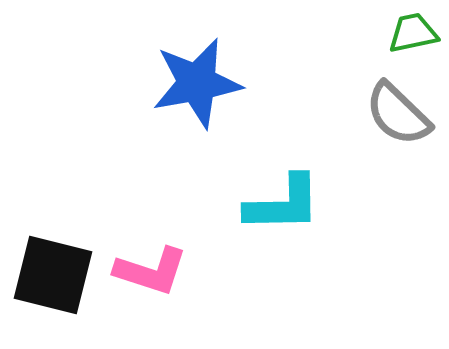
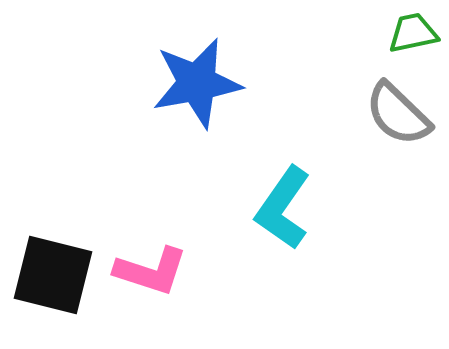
cyan L-shape: moved 4 px down; rotated 126 degrees clockwise
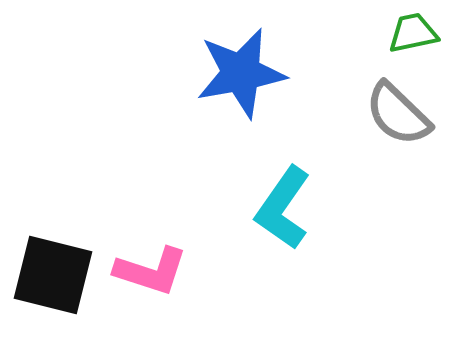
blue star: moved 44 px right, 10 px up
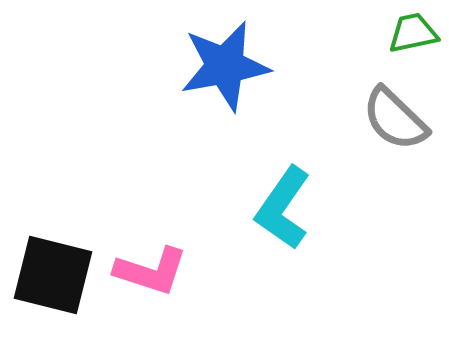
blue star: moved 16 px left, 7 px up
gray semicircle: moved 3 px left, 5 px down
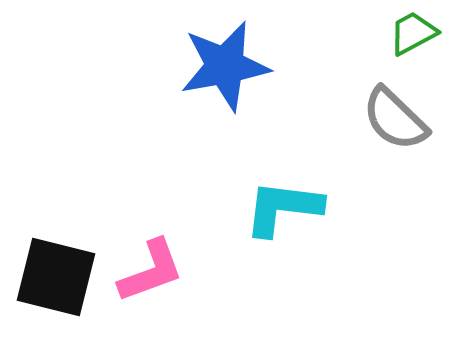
green trapezoid: rotated 16 degrees counterclockwise
cyan L-shape: rotated 62 degrees clockwise
pink L-shape: rotated 38 degrees counterclockwise
black square: moved 3 px right, 2 px down
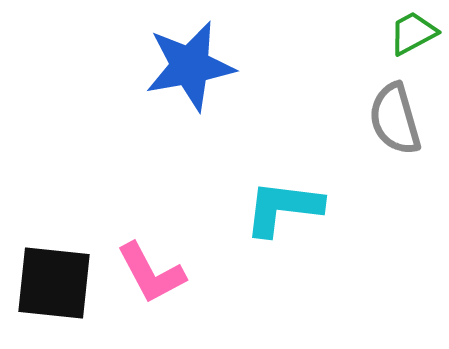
blue star: moved 35 px left
gray semicircle: rotated 30 degrees clockwise
pink L-shape: moved 2 px down; rotated 82 degrees clockwise
black square: moved 2 px left, 6 px down; rotated 8 degrees counterclockwise
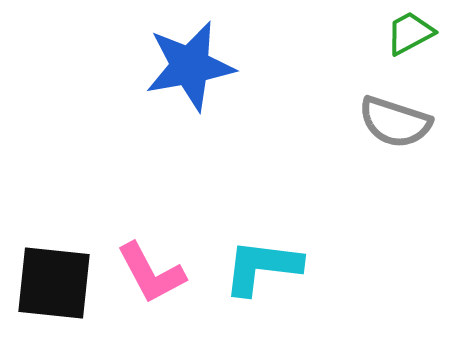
green trapezoid: moved 3 px left
gray semicircle: moved 3 px down; rotated 56 degrees counterclockwise
cyan L-shape: moved 21 px left, 59 px down
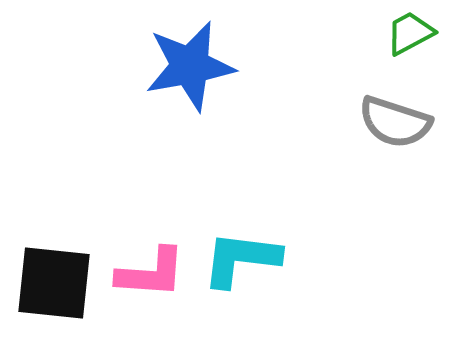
cyan L-shape: moved 21 px left, 8 px up
pink L-shape: rotated 58 degrees counterclockwise
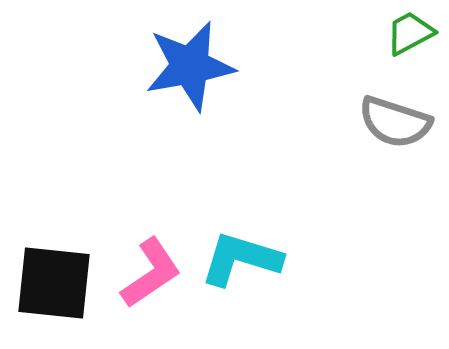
cyan L-shape: rotated 10 degrees clockwise
pink L-shape: rotated 38 degrees counterclockwise
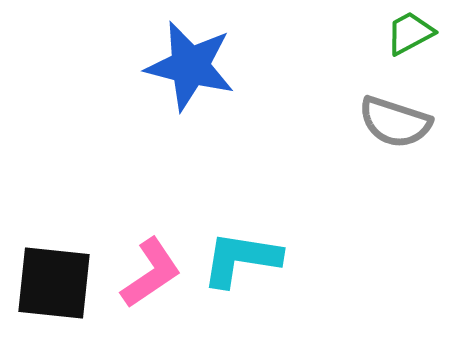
blue star: rotated 24 degrees clockwise
cyan L-shape: rotated 8 degrees counterclockwise
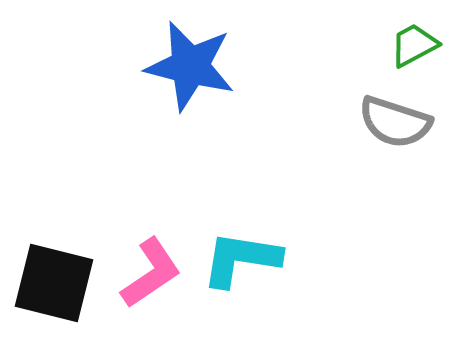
green trapezoid: moved 4 px right, 12 px down
black square: rotated 8 degrees clockwise
